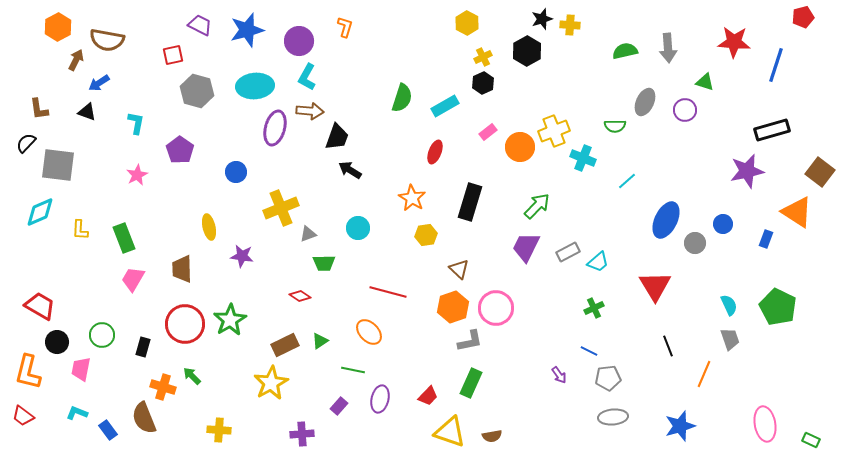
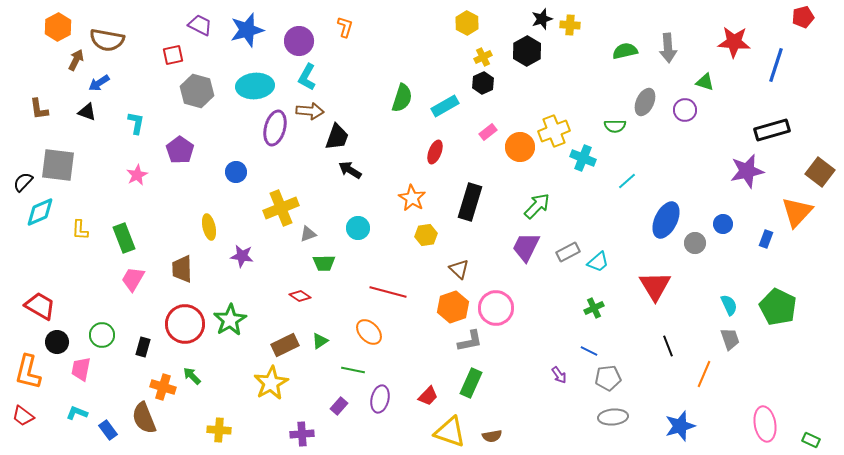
black semicircle at (26, 143): moved 3 px left, 39 px down
orange triangle at (797, 212): rotated 40 degrees clockwise
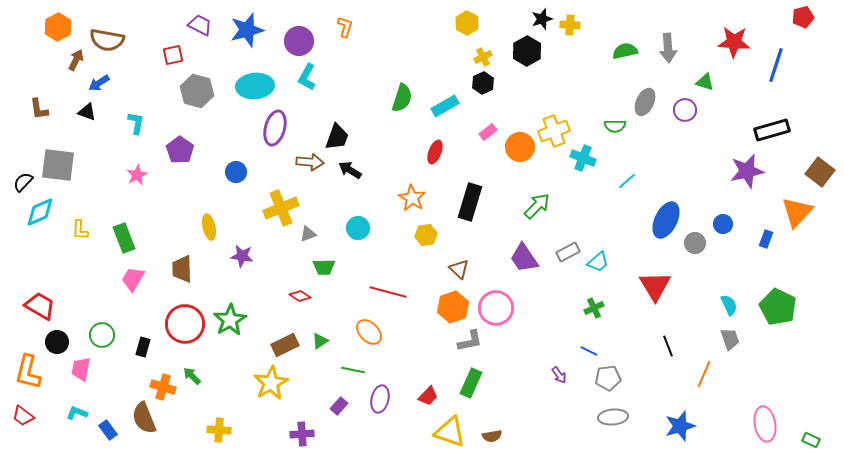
brown arrow at (310, 111): moved 51 px down
purple trapezoid at (526, 247): moved 2 px left, 11 px down; rotated 60 degrees counterclockwise
green trapezoid at (324, 263): moved 4 px down
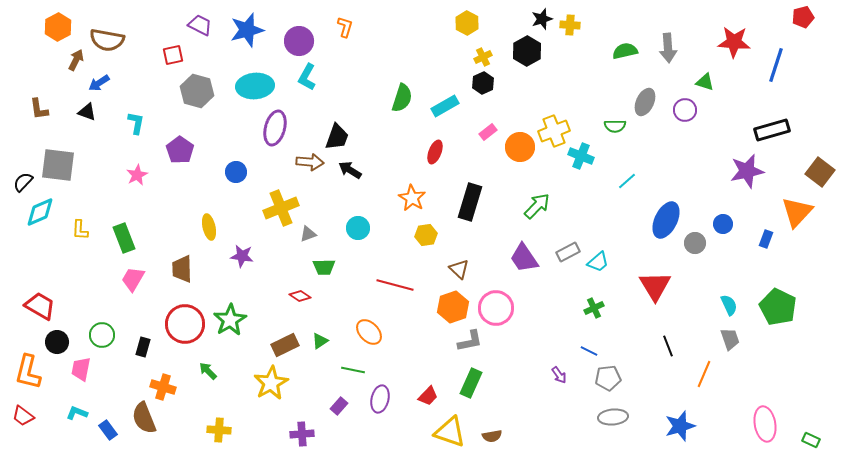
cyan cross at (583, 158): moved 2 px left, 2 px up
red line at (388, 292): moved 7 px right, 7 px up
green arrow at (192, 376): moved 16 px right, 5 px up
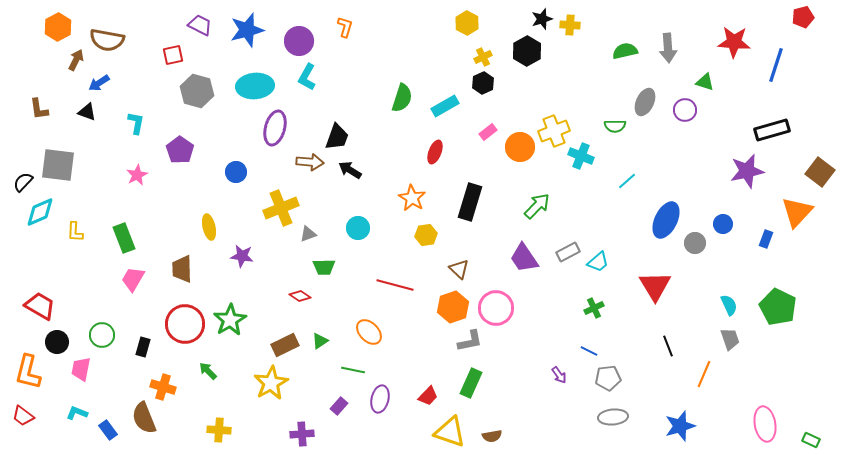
yellow L-shape at (80, 230): moved 5 px left, 2 px down
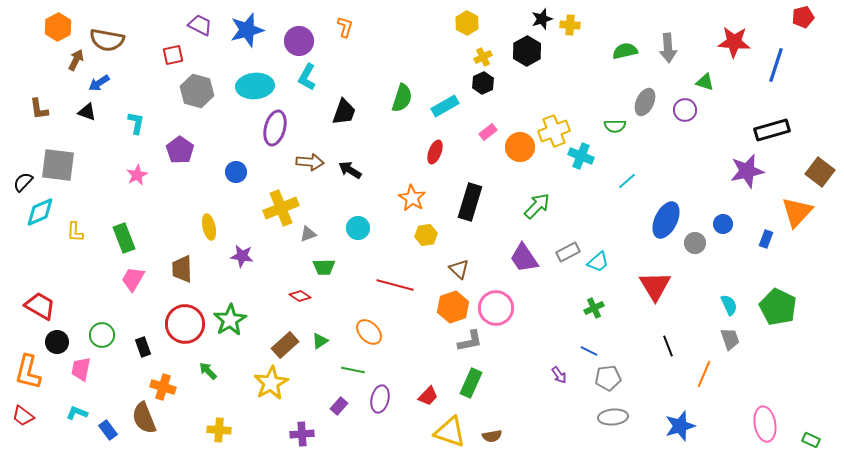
black trapezoid at (337, 137): moved 7 px right, 25 px up
brown rectangle at (285, 345): rotated 16 degrees counterclockwise
black rectangle at (143, 347): rotated 36 degrees counterclockwise
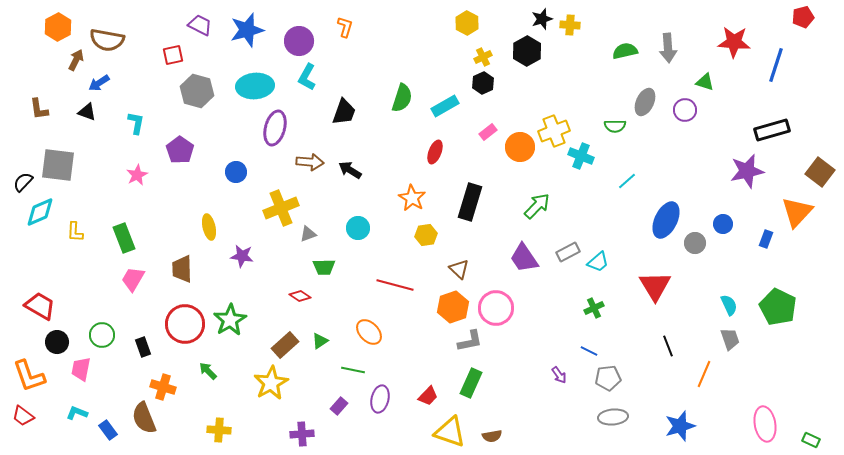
orange L-shape at (28, 372): moved 1 px right, 4 px down; rotated 33 degrees counterclockwise
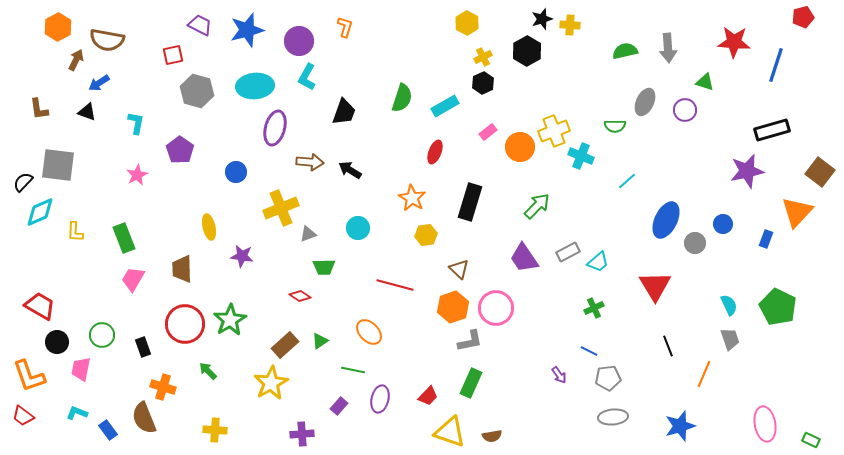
yellow cross at (219, 430): moved 4 px left
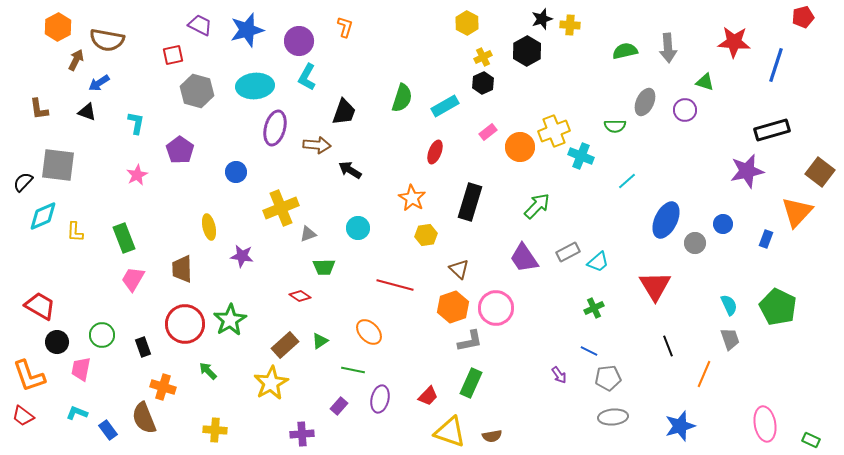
brown arrow at (310, 162): moved 7 px right, 17 px up
cyan diamond at (40, 212): moved 3 px right, 4 px down
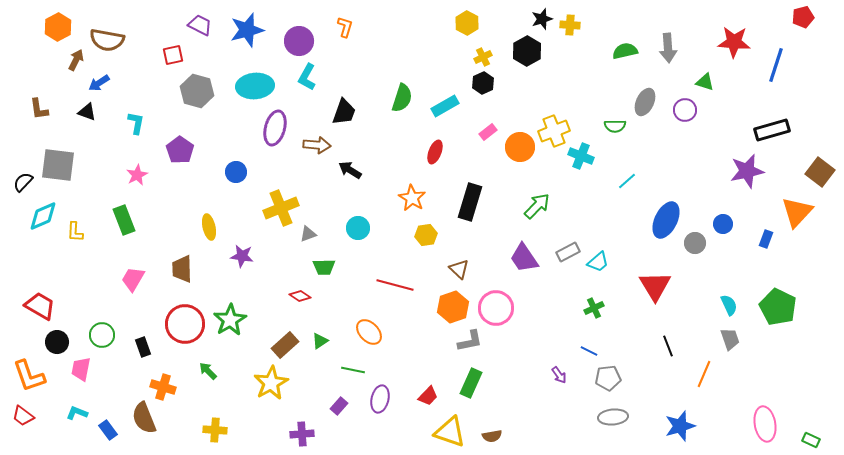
green rectangle at (124, 238): moved 18 px up
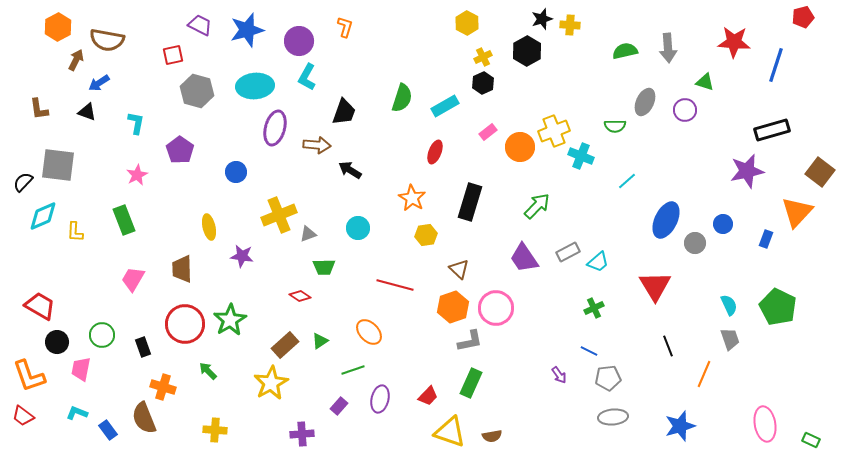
yellow cross at (281, 208): moved 2 px left, 7 px down
green line at (353, 370): rotated 30 degrees counterclockwise
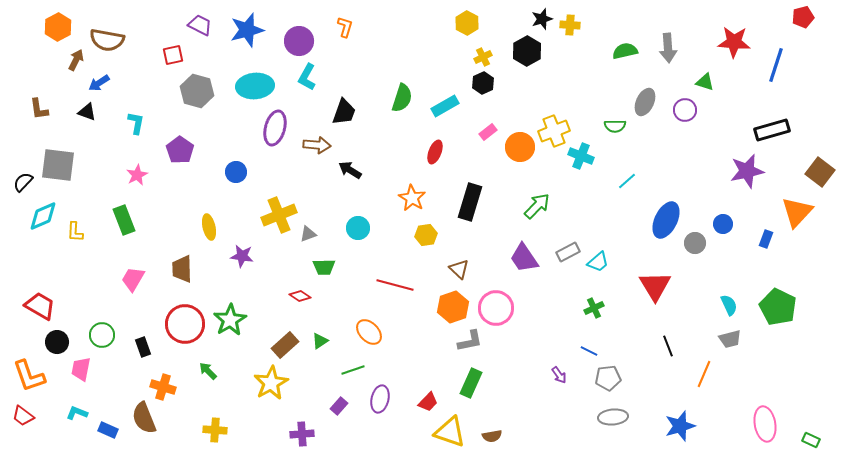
gray trapezoid at (730, 339): rotated 95 degrees clockwise
red trapezoid at (428, 396): moved 6 px down
blue rectangle at (108, 430): rotated 30 degrees counterclockwise
